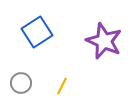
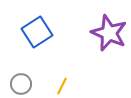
purple star: moved 5 px right, 8 px up
gray circle: moved 1 px down
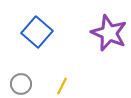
blue square: rotated 16 degrees counterclockwise
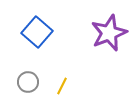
purple star: rotated 27 degrees clockwise
gray circle: moved 7 px right, 2 px up
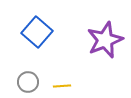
purple star: moved 4 px left, 7 px down
yellow line: rotated 60 degrees clockwise
